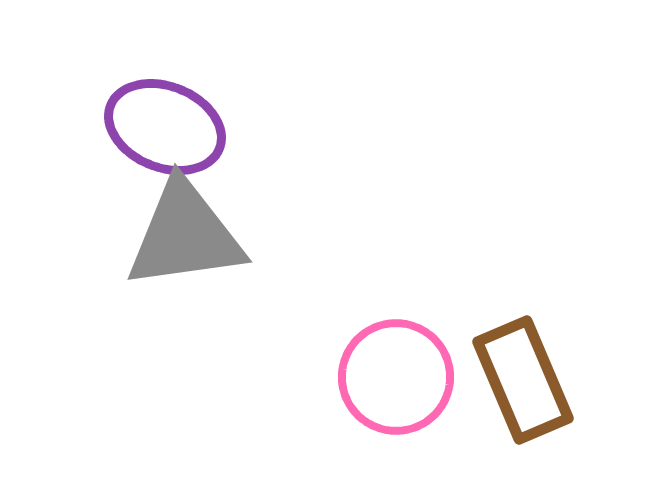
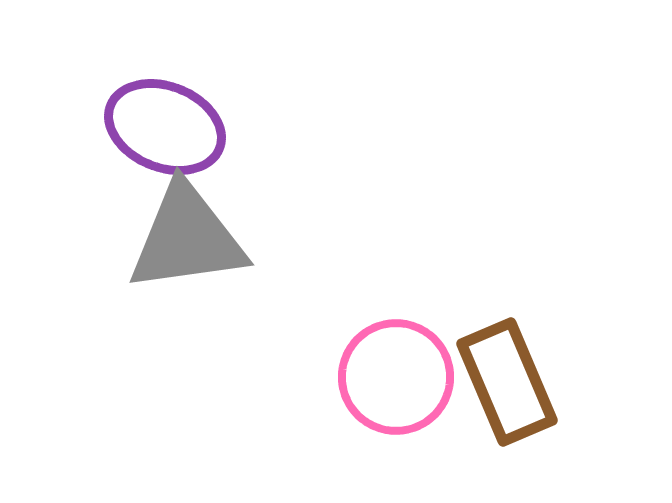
gray triangle: moved 2 px right, 3 px down
brown rectangle: moved 16 px left, 2 px down
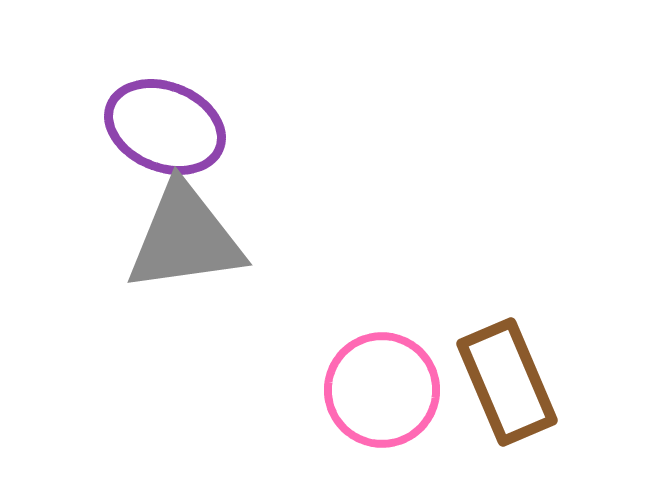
gray triangle: moved 2 px left
pink circle: moved 14 px left, 13 px down
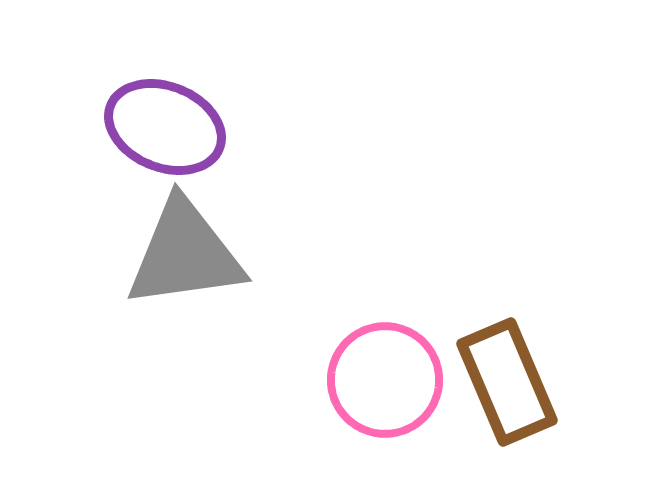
gray triangle: moved 16 px down
pink circle: moved 3 px right, 10 px up
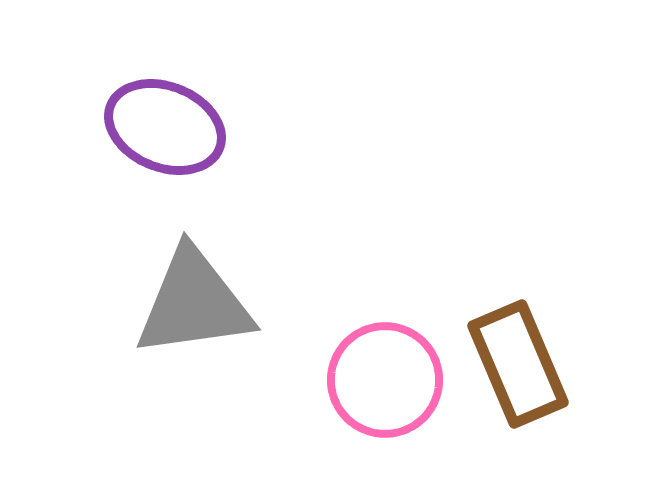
gray triangle: moved 9 px right, 49 px down
brown rectangle: moved 11 px right, 18 px up
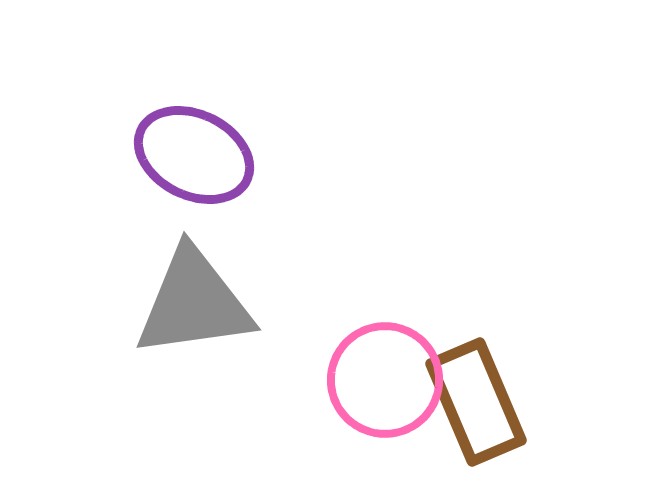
purple ellipse: moved 29 px right, 28 px down; rotated 4 degrees clockwise
brown rectangle: moved 42 px left, 38 px down
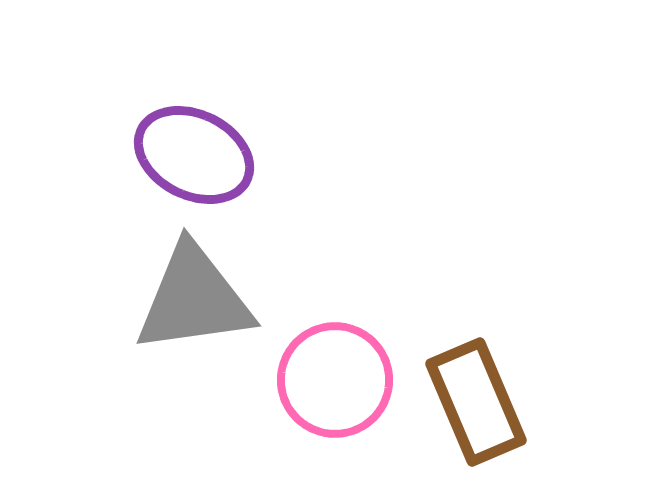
gray triangle: moved 4 px up
pink circle: moved 50 px left
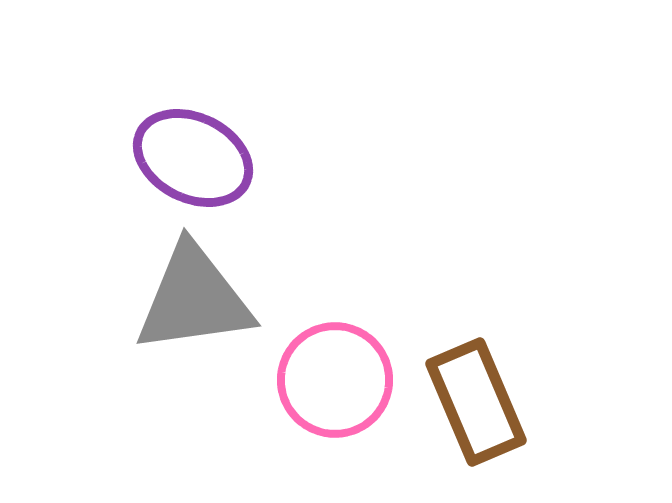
purple ellipse: moved 1 px left, 3 px down
